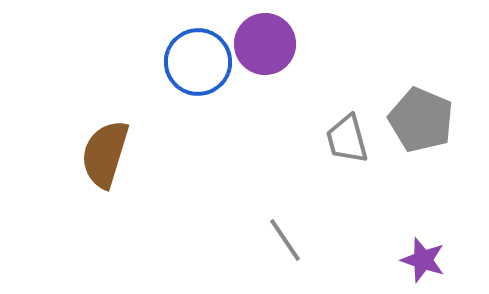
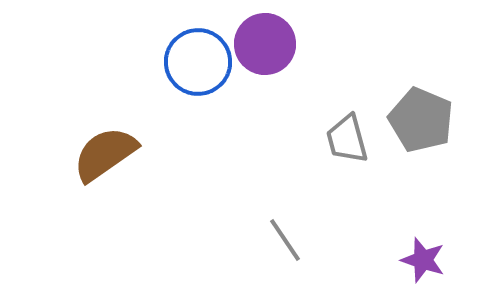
brown semicircle: rotated 38 degrees clockwise
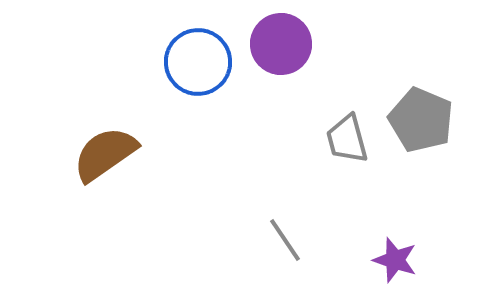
purple circle: moved 16 px right
purple star: moved 28 px left
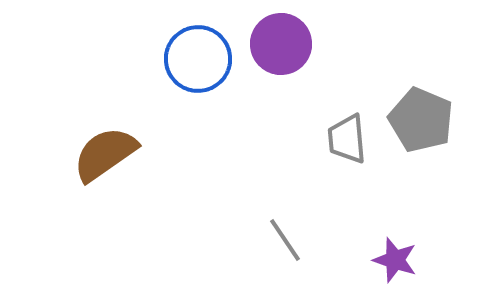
blue circle: moved 3 px up
gray trapezoid: rotated 10 degrees clockwise
